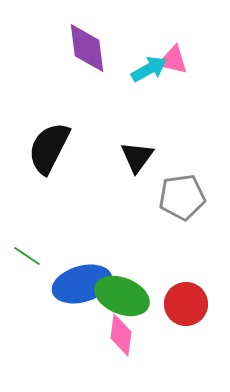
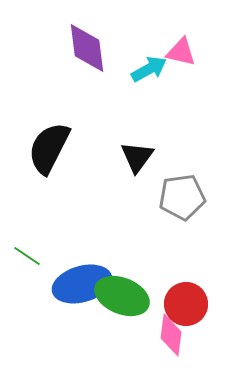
pink triangle: moved 8 px right, 8 px up
pink diamond: moved 50 px right
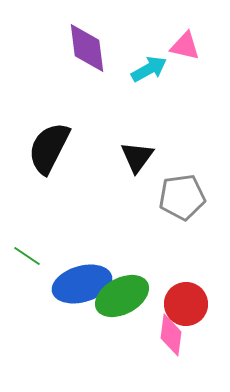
pink triangle: moved 4 px right, 6 px up
green ellipse: rotated 50 degrees counterclockwise
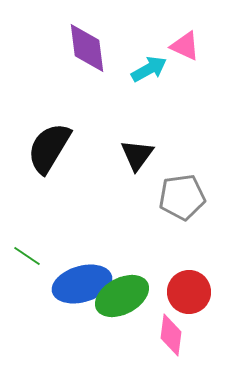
pink triangle: rotated 12 degrees clockwise
black semicircle: rotated 4 degrees clockwise
black triangle: moved 2 px up
red circle: moved 3 px right, 12 px up
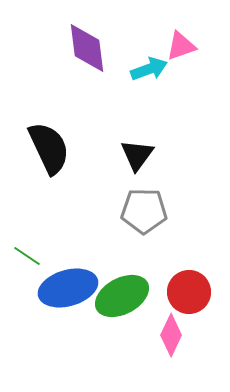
pink triangle: moved 4 px left; rotated 44 degrees counterclockwise
cyan arrow: rotated 9 degrees clockwise
black semicircle: rotated 124 degrees clockwise
gray pentagon: moved 38 px left, 14 px down; rotated 9 degrees clockwise
blue ellipse: moved 14 px left, 4 px down
pink diamond: rotated 18 degrees clockwise
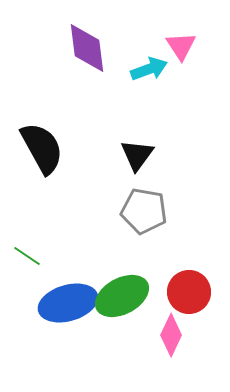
pink triangle: rotated 44 degrees counterclockwise
black semicircle: moved 7 px left; rotated 4 degrees counterclockwise
gray pentagon: rotated 9 degrees clockwise
blue ellipse: moved 15 px down
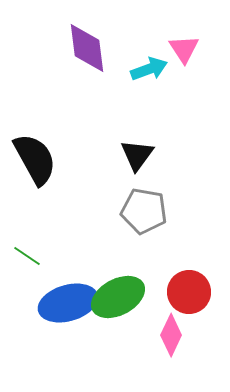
pink triangle: moved 3 px right, 3 px down
black semicircle: moved 7 px left, 11 px down
green ellipse: moved 4 px left, 1 px down
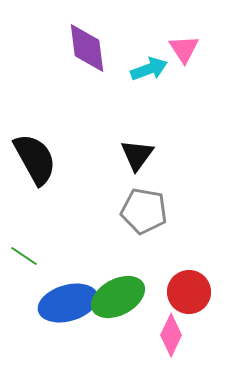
green line: moved 3 px left
